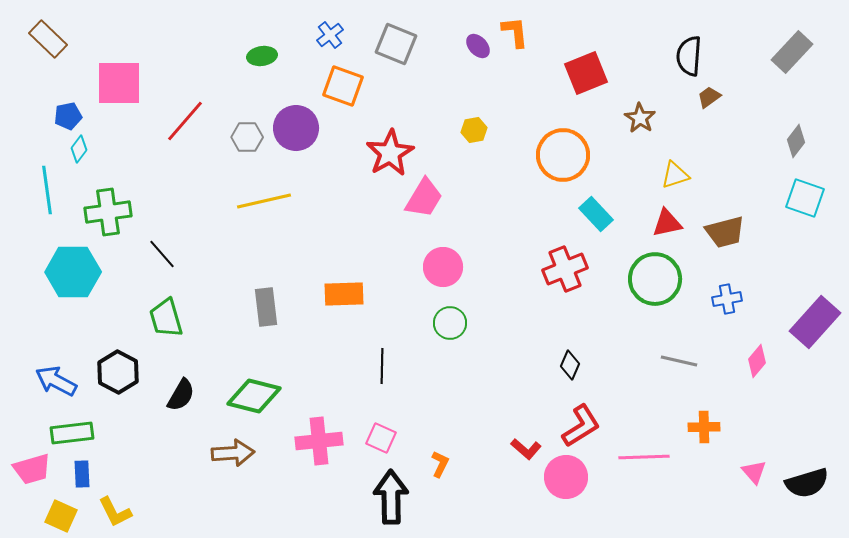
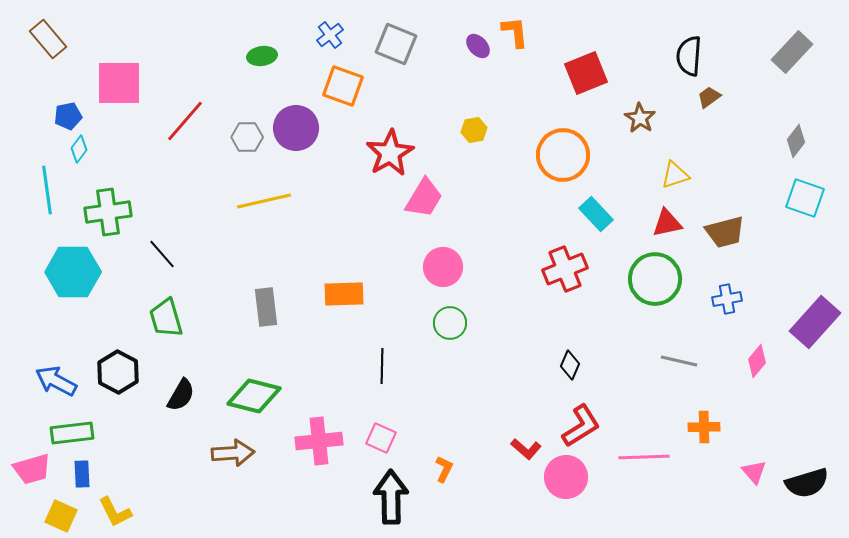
brown rectangle at (48, 39): rotated 6 degrees clockwise
orange L-shape at (440, 464): moved 4 px right, 5 px down
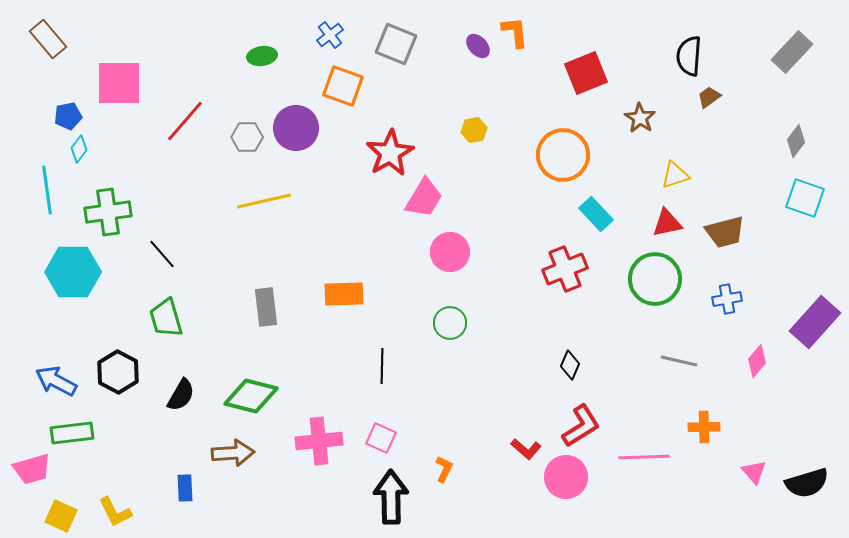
pink circle at (443, 267): moved 7 px right, 15 px up
green diamond at (254, 396): moved 3 px left
blue rectangle at (82, 474): moved 103 px right, 14 px down
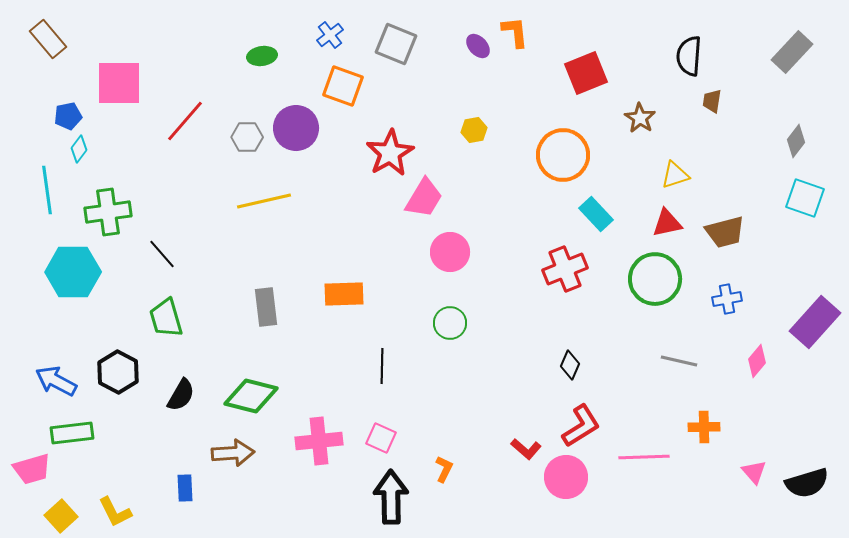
brown trapezoid at (709, 97): moved 3 px right, 4 px down; rotated 45 degrees counterclockwise
yellow square at (61, 516): rotated 24 degrees clockwise
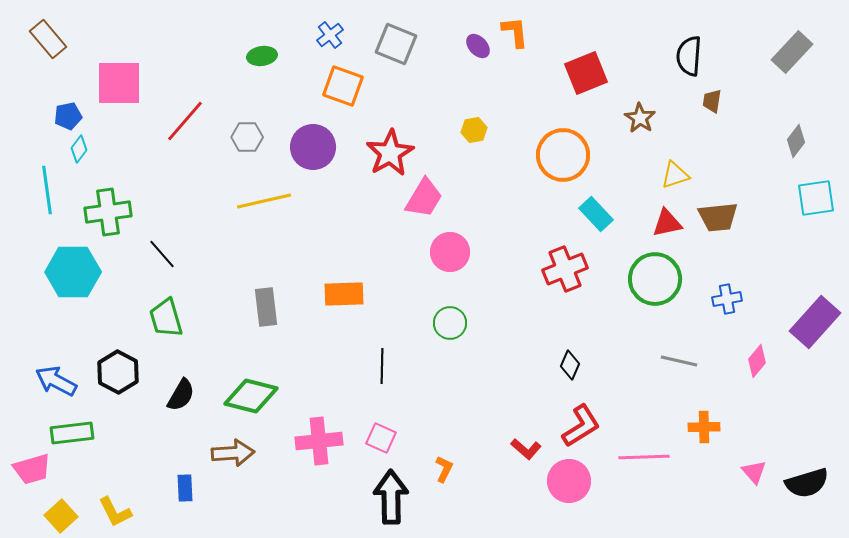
purple circle at (296, 128): moved 17 px right, 19 px down
cyan square at (805, 198): moved 11 px right; rotated 27 degrees counterclockwise
brown trapezoid at (725, 232): moved 7 px left, 15 px up; rotated 9 degrees clockwise
pink circle at (566, 477): moved 3 px right, 4 px down
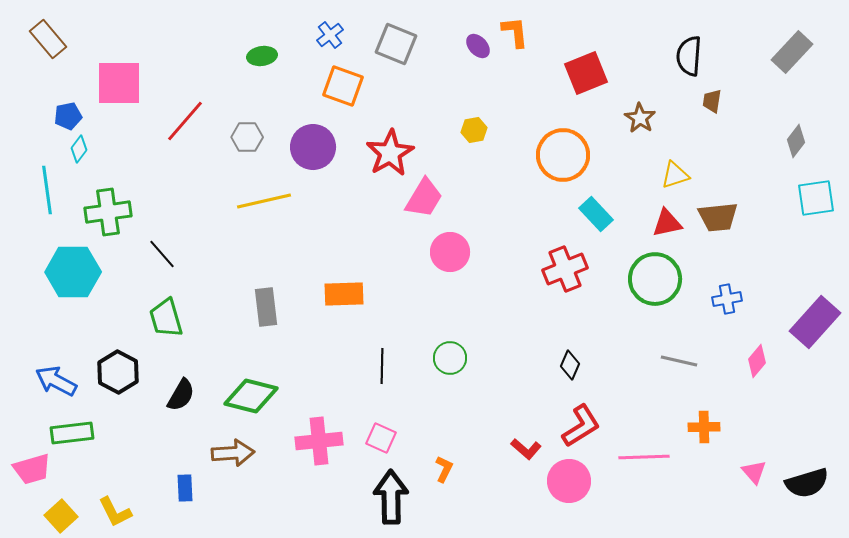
green circle at (450, 323): moved 35 px down
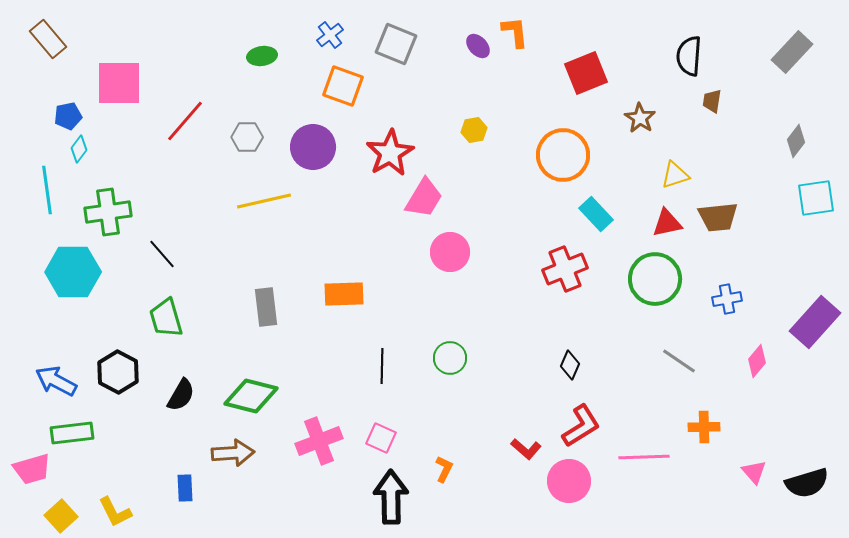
gray line at (679, 361): rotated 21 degrees clockwise
pink cross at (319, 441): rotated 15 degrees counterclockwise
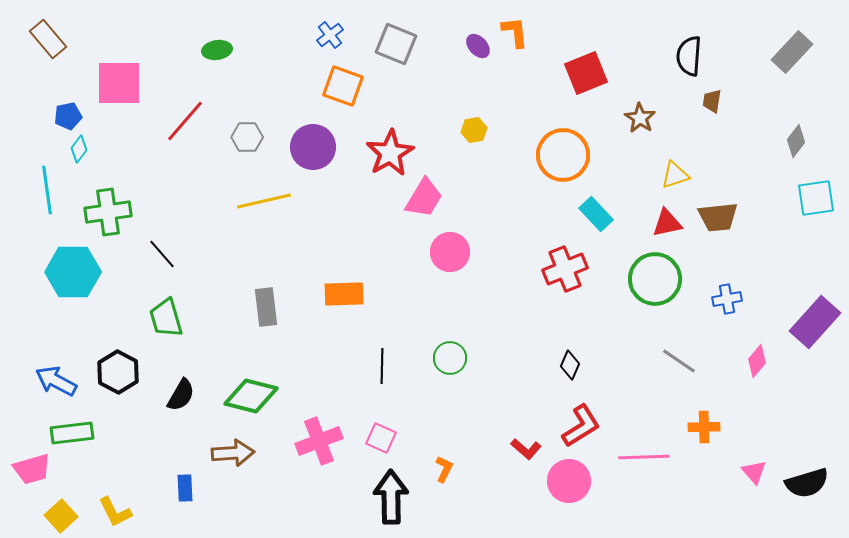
green ellipse at (262, 56): moved 45 px left, 6 px up
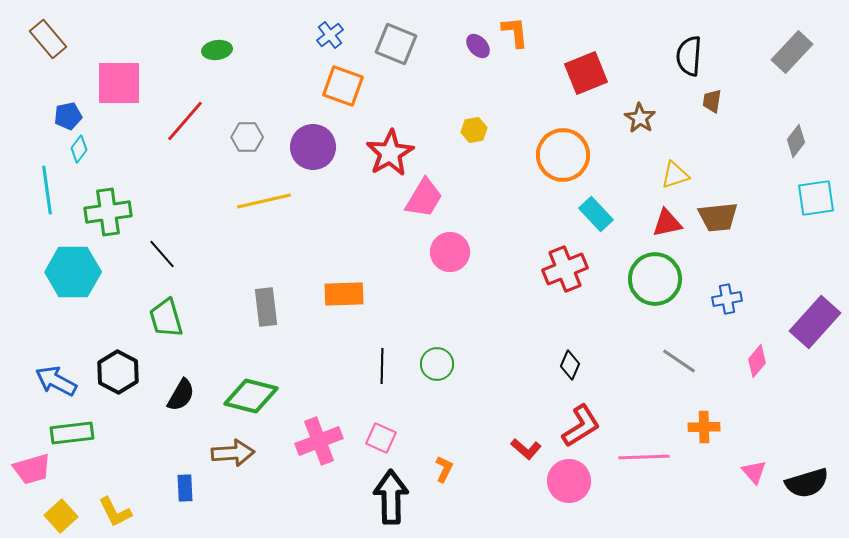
green circle at (450, 358): moved 13 px left, 6 px down
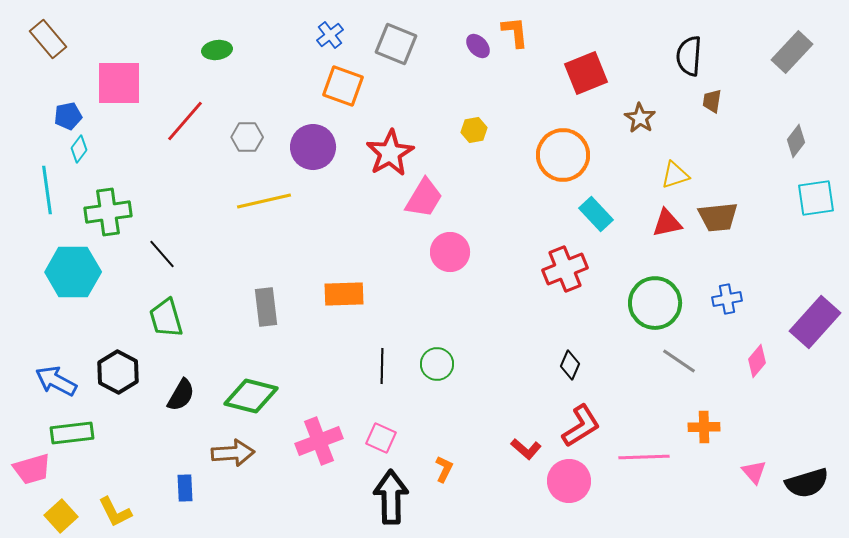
green circle at (655, 279): moved 24 px down
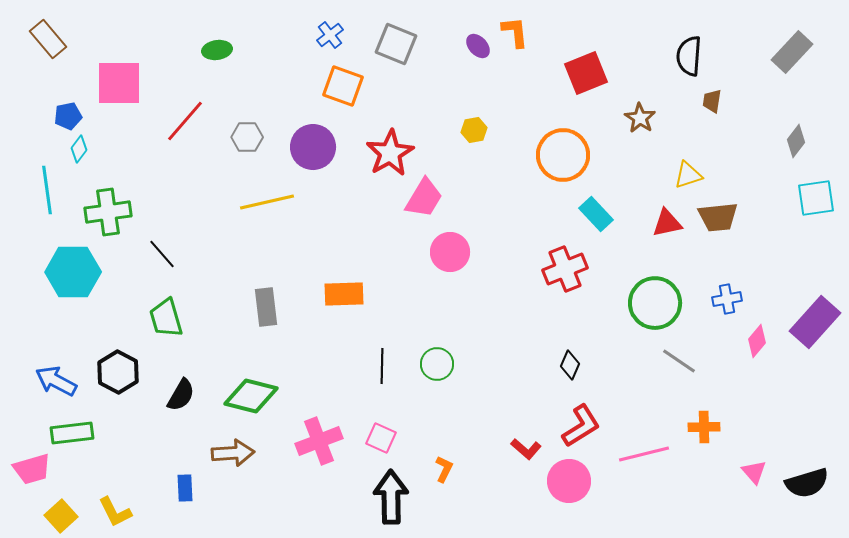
yellow triangle at (675, 175): moved 13 px right
yellow line at (264, 201): moved 3 px right, 1 px down
pink diamond at (757, 361): moved 20 px up
pink line at (644, 457): moved 3 px up; rotated 12 degrees counterclockwise
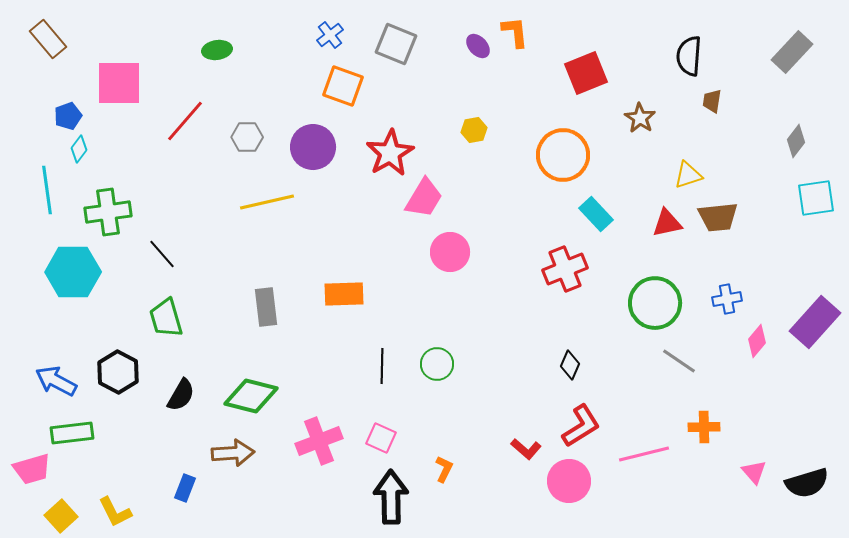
blue pentagon at (68, 116): rotated 8 degrees counterclockwise
blue rectangle at (185, 488): rotated 24 degrees clockwise
